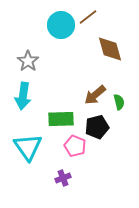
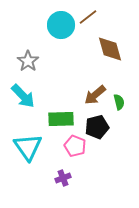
cyan arrow: rotated 52 degrees counterclockwise
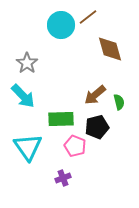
gray star: moved 1 px left, 2 px down
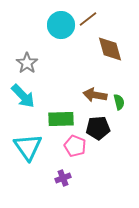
brown line: moved 2 px down
brown arrow: rotated 50 degrees clockwise
black pentagon: moved 1 px right, 1 px down; rotated 10 degrees clockwise
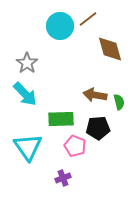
cyan circle: moved 1 px left, 1 px down
cyan arrow: moved 2 px right, 2 px up
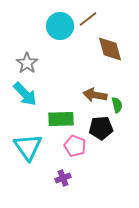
green semicircle: moved 2 px left, 3 px down
black pentagon: moved 3 px right
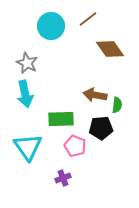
cyan circle: moved 9 px left
brown diamond: rotated 20 degrees counterclockwise
gray star: rotated 10 degrees counterclockwise
cyan arrow: rotated 32 degrees clockwise
green semicircle: rotated 21 degrees clockwise
